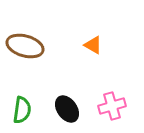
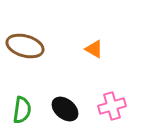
orange triangle: moved 1 px right, 4 px down
black ellipse: moved 2 px left; rotated 16 degrees counterclockwise
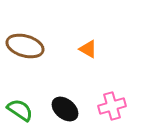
orange triangle: moved 6 px left
green semicircle: moved 2 px left; rotated 64 degrees counterclockwise
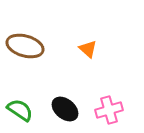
orange triangle: rotated 12 degrees clockwise
pink cross: moved 3 px left, 4 px down
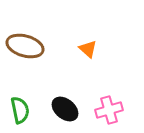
green semicircle: rotated 44 degrees clockwise
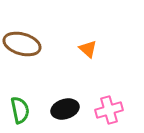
brown ellipse: moved 3 px left, 2 px up
black ellipse: rotated 56 degrees counterclockwise
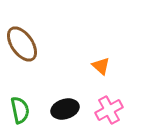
brown ellipse: rotated 39 degrees clockwise
orange triangle: moved 13 px right, 17 px down
pink cross: rotated 12 degrees counterclockwise
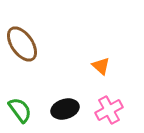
green semicircle: rotated 24 degrees counterclockwise
